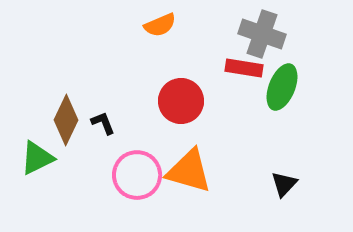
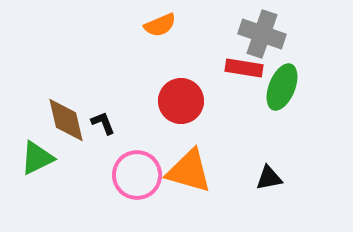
brown diamond: rotated 39 degrees counterclockwise
black triangle: moved 15 px left, 6 px up; rotated 36 degrees clockwise
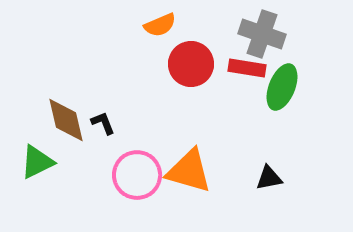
red rectangle: moved 3 px right
red circle: moved 10 px right, 37 px up
green triangle: moved 4 px down
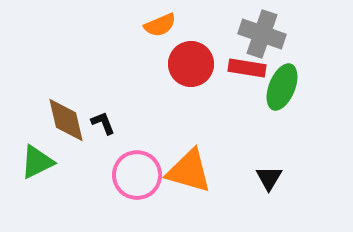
black triangle: rotated 48 degrees counterclockwise
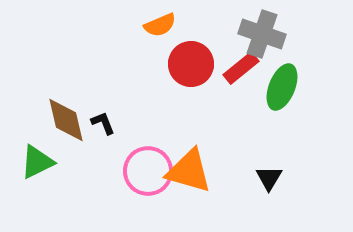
red rectangle: moved 6 px left; rotated 48 degrees counterclockwise
pink circle: moved 11 px right, 4 px up
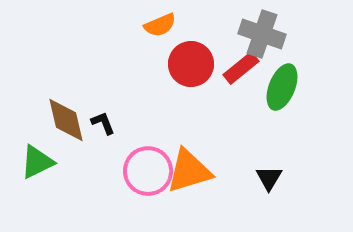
orange triangle: rotated 33 degrees counterclockwise
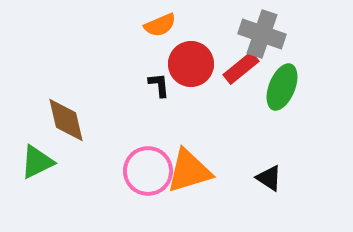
black L-shape: moved 56 px right, 38 px up; rotated 16 degrees clockwise
black triangle: rotated 28 degrees counterclockwise
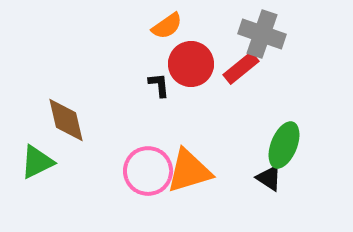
orange semicircle: moved 7 px right, 1 px down; rotated 12 degrees counterclockwise
green ellipse: moved 2 px right, 58 px down
